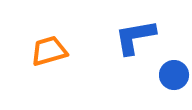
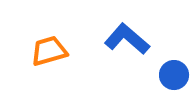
blue L-shape: moved 8 px left, 2 px down; rotated 51 degrees clockwise
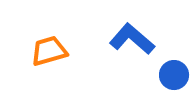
blue L-shape: moved 5 px right
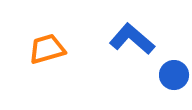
orange trapezoid: moved 2 px left, 2 px up
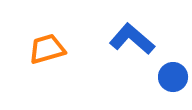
blue circle: moved 1 px left, 2 px down
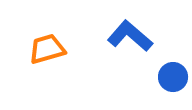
blue L-shape: moved 2 px left, 3 px up
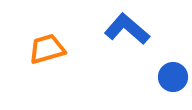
blue L-shape: moved 3 px left, 7 px up
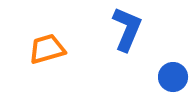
blue L-shape: rotated 72 degrees clockwise
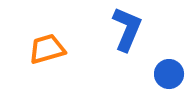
blue circle: moved 4 px left, 3 px up
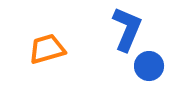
blue circle: moved 20 px left, 8 px up
